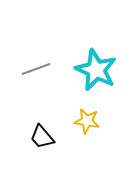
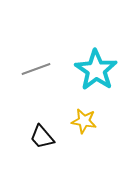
cyan star: rotated 9 degrees clockwise
yellow star: moved 3 px left
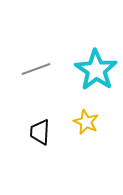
yellow star: moved 2 px right, 1 px down; rotated 15 degrees clockwise
black trapezoid: moved 2 px left, 5 px up; rotated 44 degrees clockwise
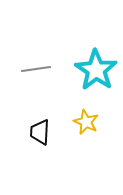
gray line: rotated 12 degrees clockwise
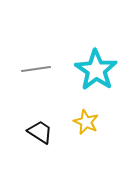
black trapezoid: rotated 120 degrees clockwise
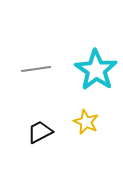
black trapezoid: rotated 60 degrees counterclockwise
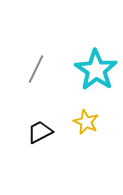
gray line: rotated 56 degrees counterclockwise
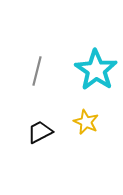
gray line: moved 1 px right, 2 px down; rotated 12 degrees counterclockwise
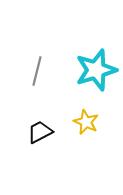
cyan star: rotated 21 degrees clockwise
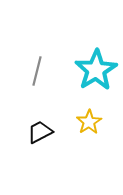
cyan star: rotated 15 degrees counterclockwise
yellow star: moved 3 px right; rotated 15 degrees clockwise
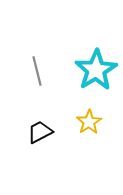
gray line: rotated 28 degrees counterclockwise
